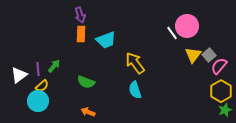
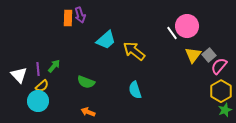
orange rectangle: moved 13 px left, 16 px up
cyan trapezoid: rotated 20 degrees counterclockwise
yellow arrow: moved 1 px left, 12 px up; rotated 15 degrees counterclockwise
white triangle: rotated 36 degrees counterclockwise
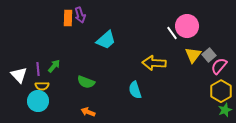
yellow arrow: moved 20 px right, 12 px down; rotated 35 degrees counterclockwise
yellow semicircle: rotated 40 degrees clockwise
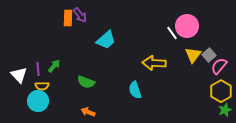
purple arrow: rotated 21 degrees counterclockwise
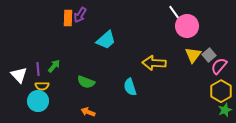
purple arrow: rotated 70 degrees clockwise
white line: moved 2 px right, 21 px up
cyan semicircle: moved 5 px left, 3 px up
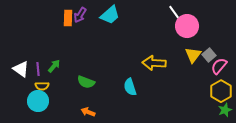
cyan trapezoid: moved 4 px right, 25 px up
white triangle: moved 2 px right, 6 px up; rotated 12 degrees counterclockwise
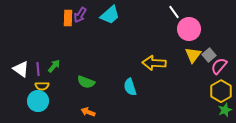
pink circle: moved 2 px right, 3 px down
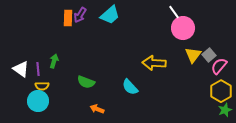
pink circle: moved 6 px left, 1 px up
green arrow: moved 5 px up; rotated 24 degrees counterclockwise
cyan semicircle: rotated 24 degrees counterclockwise
orange arrow: moved 9 px right, 3 px up
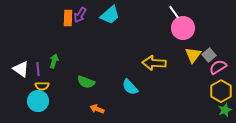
pink semicircle: moved 1 px left, 1 px down; rotated 18 degrees clockwise
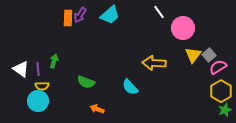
white line: moved 15 px left
